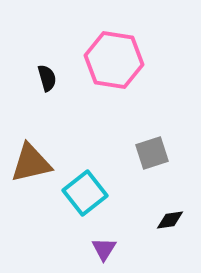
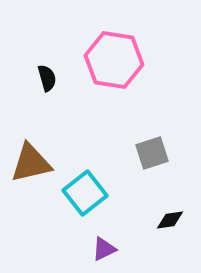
purple triangle: rotated 32 degrees clockwise
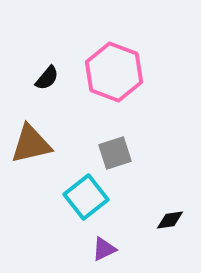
pink hexagon: moved 12 px down; rotated 12 degrees clockwise
black semicircle: rotated 56 degrees clockwise
gray square: moved 37 px left
brown triangle: moved 19 px up
cyan square: moved 1 px right, 4 px down
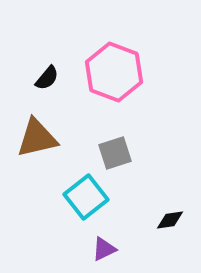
brown triangle: moved 6 px right, 6 px up
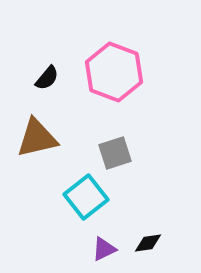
black diamond: moved 22 px left, 23 px down
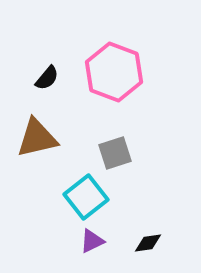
purple triangle: moved 12 px left, 8 px up
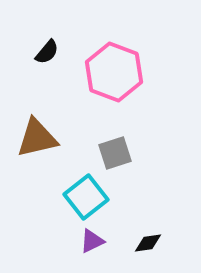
black semicircle: moved 26 px up
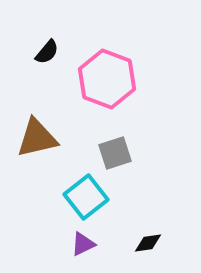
pink hexagon: moved 7 px left, 7 px down
purple triangle: moved 9 px left, 3 px down
